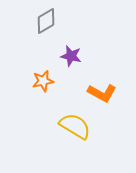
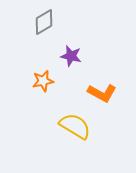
gray diamond: moved 2 px left, 1 px down
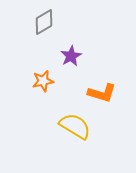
purple star: rotated 30 degrees clockwise
orange L-shape: rotated 12 degrees counterclockwise
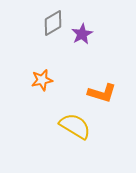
gray diamond: moved 9 px right, 1 px down
purple star: moved 11 px right, 22 px up
orange star: moved 1 px left, 1 px up
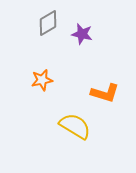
gray diamond: moved 5 px left
purple star: rotated 30 degrees counterclockwise
orange L-shape: moved 3 px right
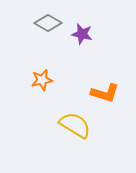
gray diamond: rotated 60 degrees clockwise
yellow semicircle: moved 1 px up
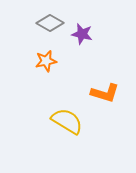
gray diamond: moved 2 px right
orange star: moved 4 px right, 19 px up
yellow semicircle: moved 8 px left, 4 px up
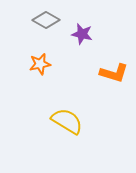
gray diamond: moved 4 px left, 3 px up
orange star: moved 6 px left, 3 px down
orange L-shape: moved 9 px right, 20 px up
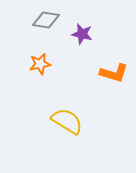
gray diamond: rotated 20 degrees counterclockwise
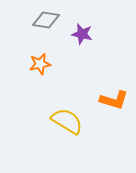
orange L-shape: moved 27 px down
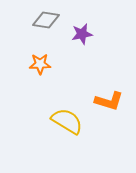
purple star: rotated 25 degrees counterclockwise
orange star: rotated 10 degrees clockwise
orange L-shape: moved 5 px left, 1 px down
